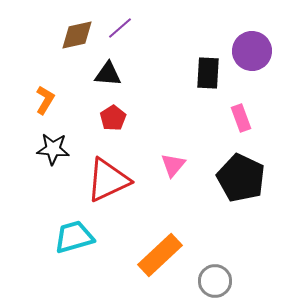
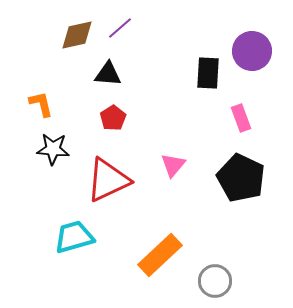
orange L-shape: moved 4 px left, 4 px down; rotated 44 degrees counterclockwise
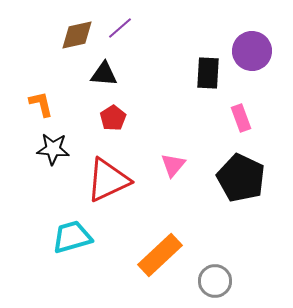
black triangle: moved 4 px left
cyan trapezoid: moved 2 px left
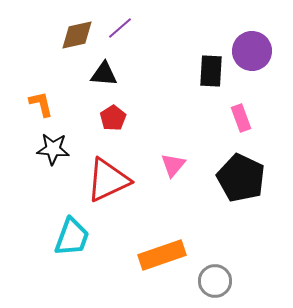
black rectangle: moved 3 px right, 2 px up
cyan trapezoid: rotated 126 degrees clockwise
orange rectangle: moved 2 px right; rotated 24 degrees clockwise
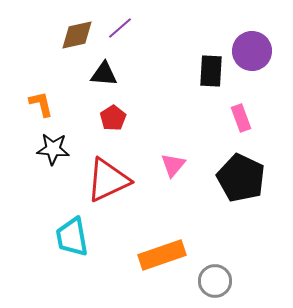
cyan trapezoid: rotated 150 degrees clockwise
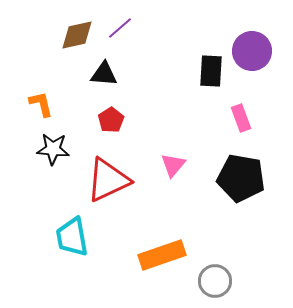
red pentagon: moved 2 px left, 2 px down
black pentagon: rotated 15 degrees counterclockwise
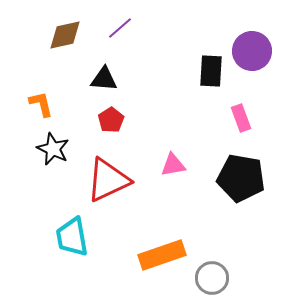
brown diamond: moved 12 px left
black triangle: moved 5 px down
black star: rotated 20 degrees clockwise
pink triangle: rotated 40 degrees clockwise
gray circle: moved 3 px left, 3 px up
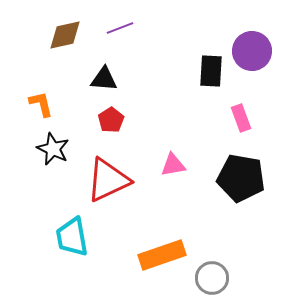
purple line: rotated 20 degrees clockwise
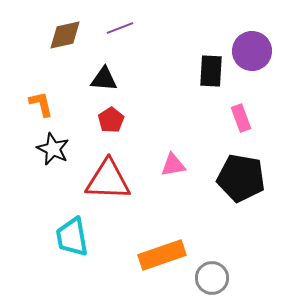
red triangle: rotated 27 degrees clockwise
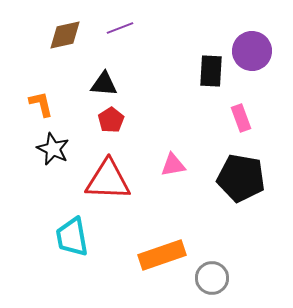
black triangle: moved 5 px down
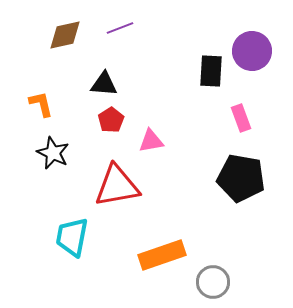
black star: moved 4 px down
pink triangle: moved 22 px left, 24 px up
red triangle: moved 9 px right, 6 px down; rotated 12 degrees counterclockwise
cyan trapezoid: rotated 21 degrees clockwise
gray circle: moved 1 px right, 4 px down
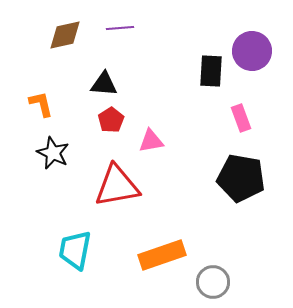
purple line: rotated 16 degrees clockwise
cyan trapezoid: moved 3 px right, 13 px down
